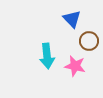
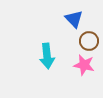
blue triangle: moved 2 px right
pink star: moved 9 px right, 1 px up
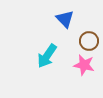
blue triangle: moved 9 px left
cyan arrow: rotated 40 degrees clockwise
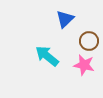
blue triangle: rotated 30 degrees clockwise
cyan arrow: rotated 95 degrees clockwise
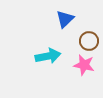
cyan arrow: moved 1 px right; rotated 130 degrees clockwise
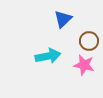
blue triangle: moved 2 px left
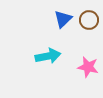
brown circle: moved 21 px up
pink star: moved 4 px right, 2 px down
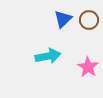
pink star: rotated 20 degrees clockwise
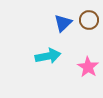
blue triangle: moved 4 px down
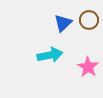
cyan arrow: moved 2 px right, 1 px up
